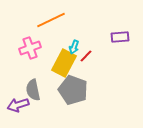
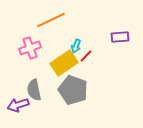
cyan arrow: moved 2 px right, 1 px up
yellow rectangle: rotated 28 degrees clockwise
gray semicircle: moved 1 px right
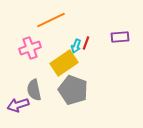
red line: moved 13 px up; rotated 24 degrees counterclockwise
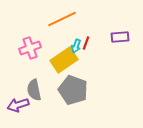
orange line: moved 11 px right, 1 px up
yellow rectangle: moved 3 px up
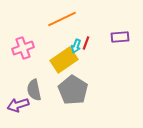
pink cross: moved 7 px left
gray pentagon: rotated 12 degrees clockwise
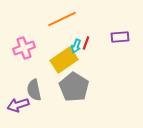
pink cross: moved 1 px right
gray pentagon: moved 1 px right, 3 px up
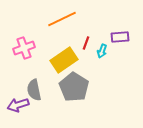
cyan arrow: moved 26 px right, 5 px down
